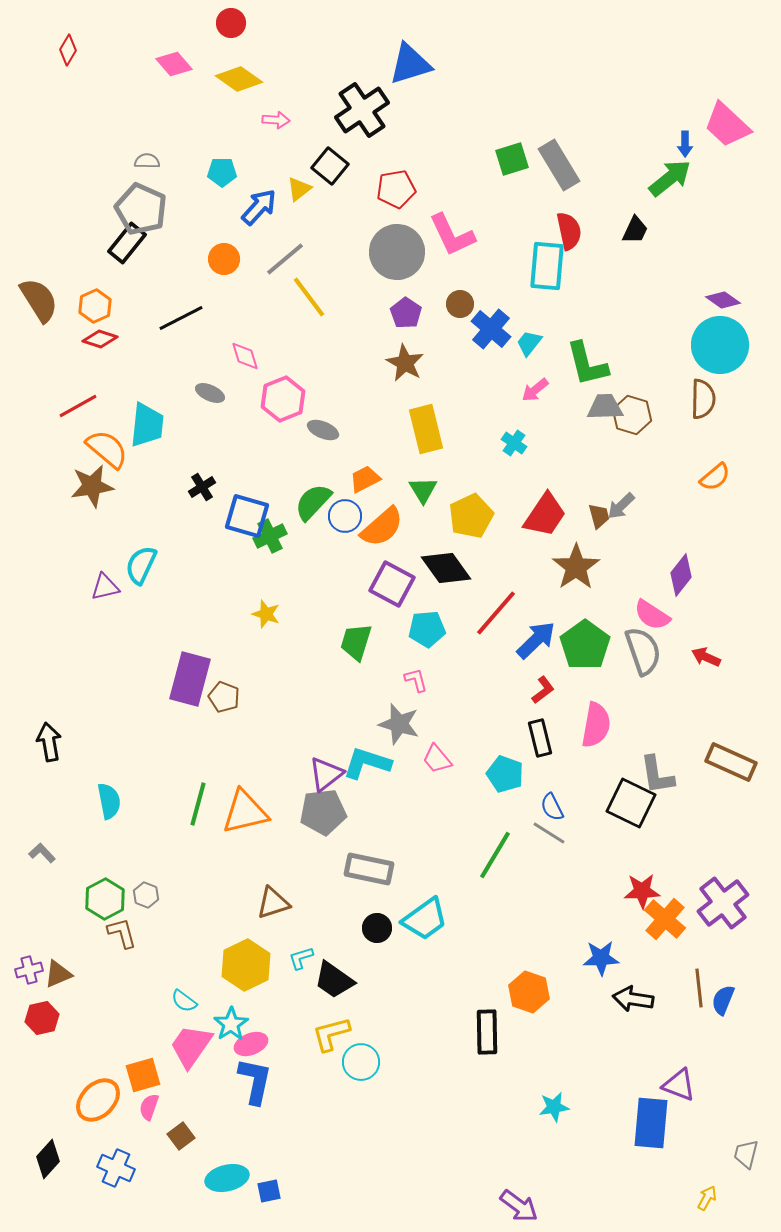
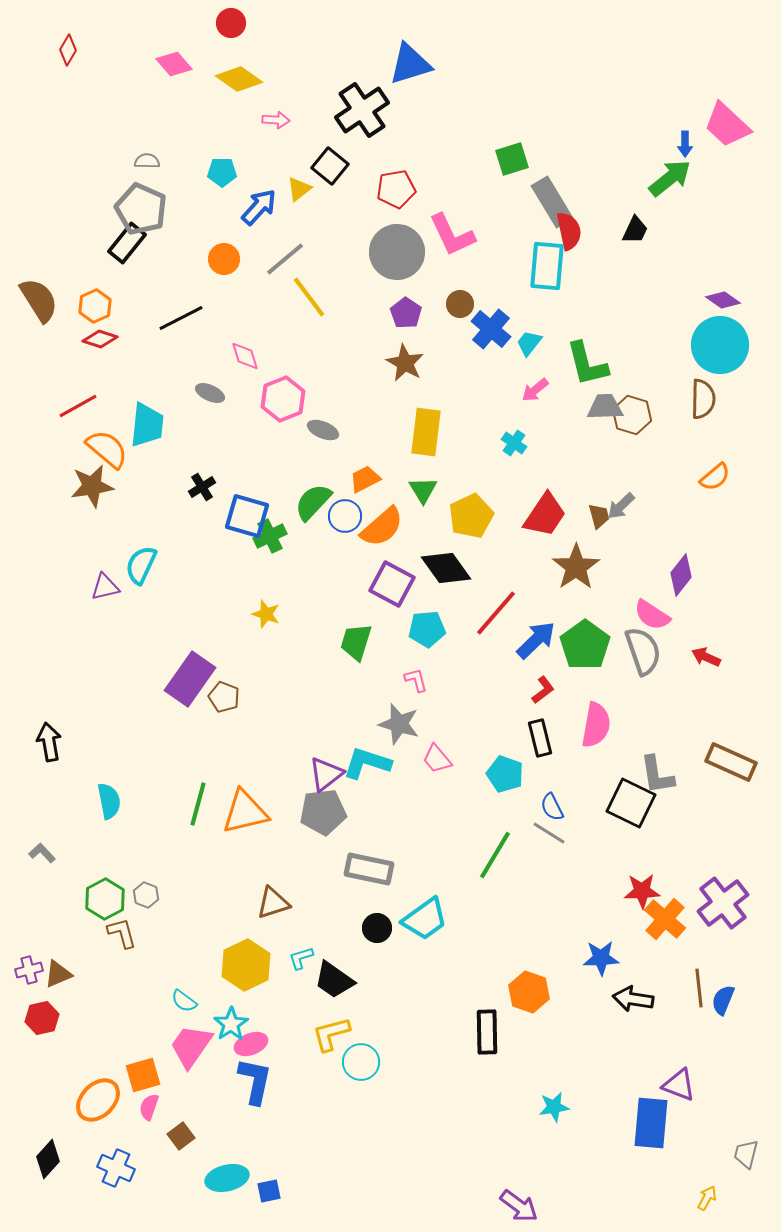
gray rectangle at (559, 165): moved 7 px left, 37 px down
yellow rectangle at (426, 429): moved 3 px down; rotated 21 degrees clockwise
purple rectangle at (190, 679): rotated 20 degrees clockwise
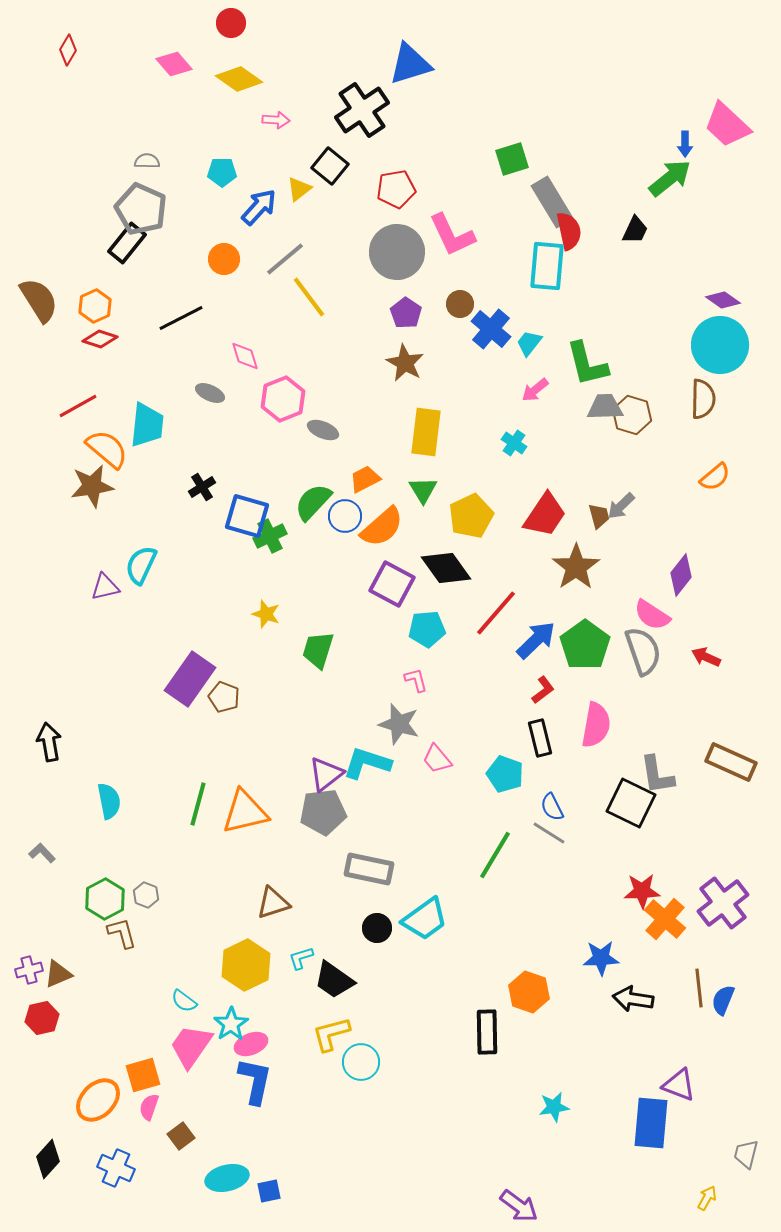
green trapezoid at (356, 642): moved 38 px left, 8 px down
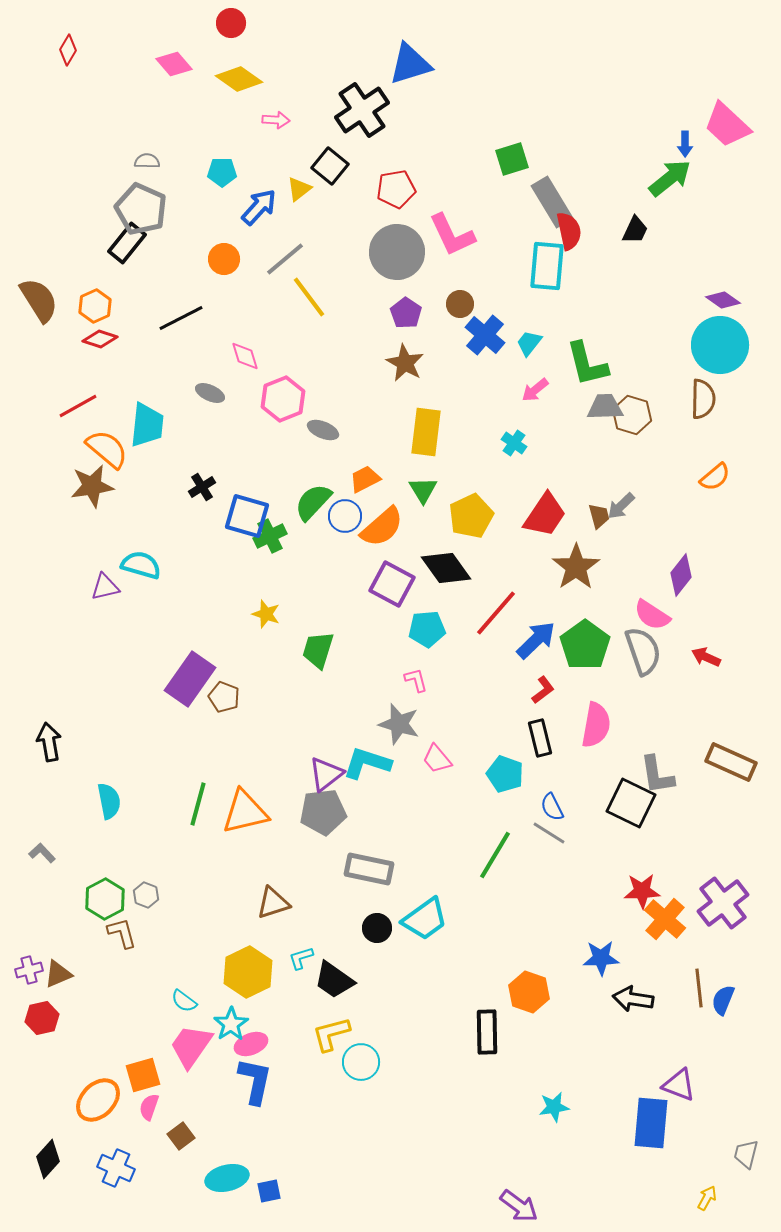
blue cross at (491, 329): moved 6 px left, 6 px down
cyan semicircle at (141, 565): rotated 81 degrees clockwise
yellow hexagon at (246, 965): moved 2 px right, 7 px down
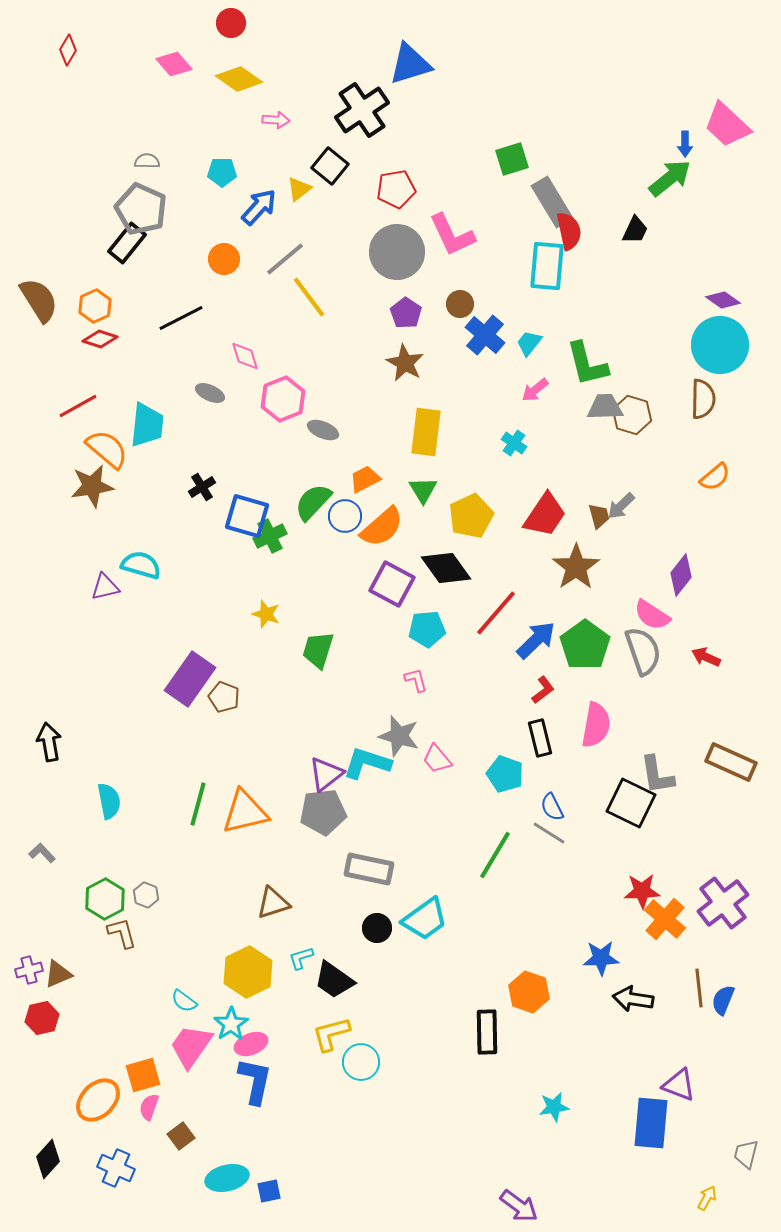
gray star at (399, 724): moved 12 px down
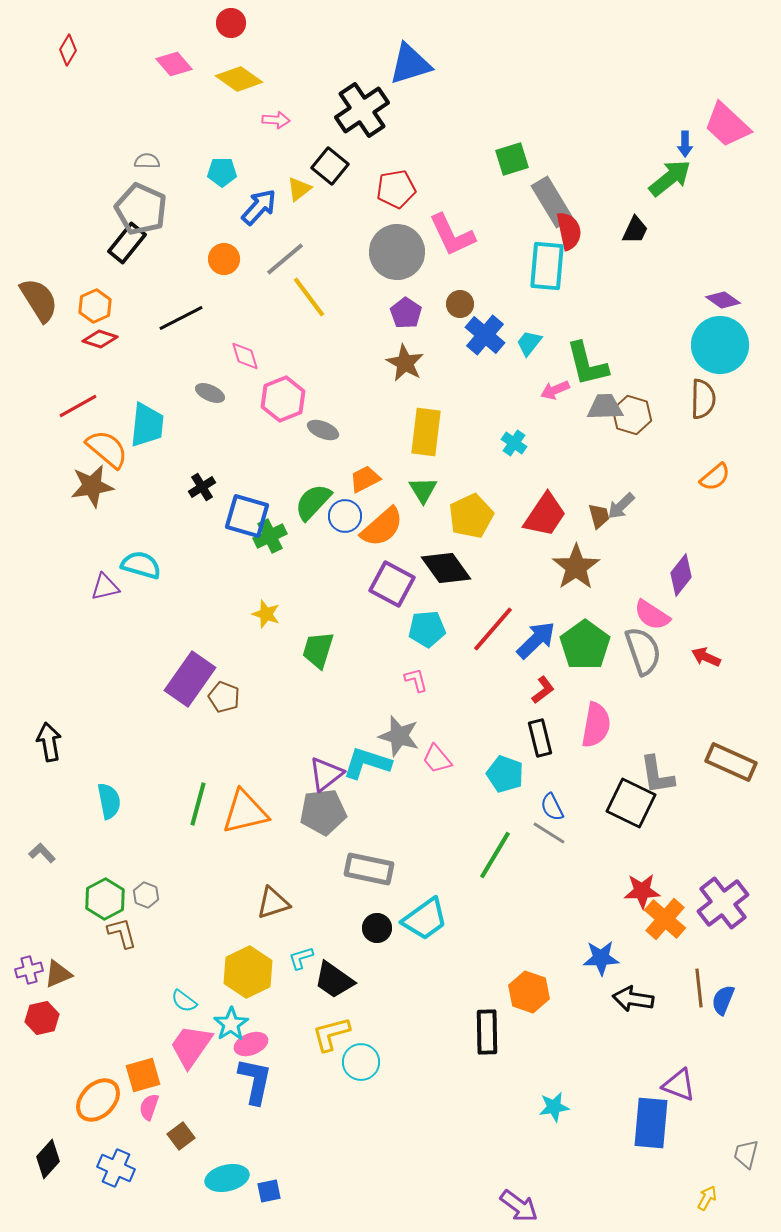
pink arrow at (535, 390): moved 20 px right; rotated 16 degrees clockwise
red line at (496, 613): moved 3 px left, 16 px down
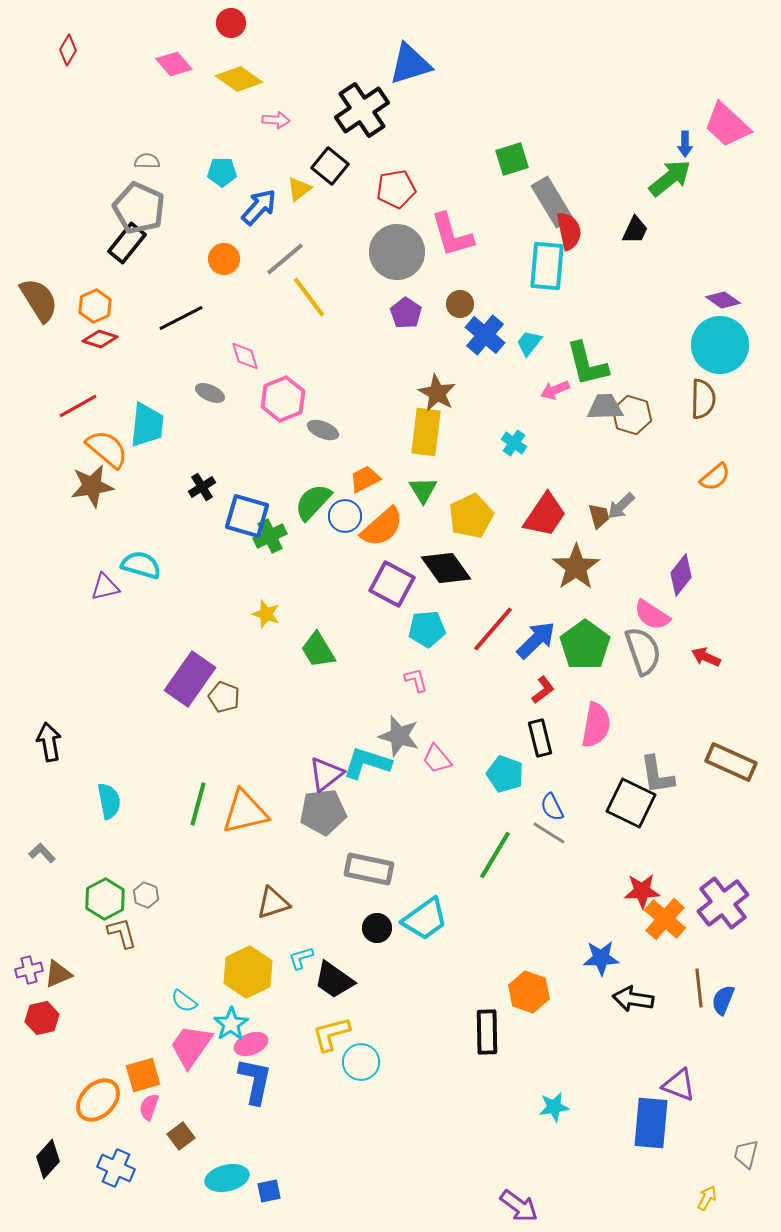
gray pentagon at (141, 209): moved 2 px left, 1 px up
pink L-shape at (452, 235): rotated 9 degrees clockwise
brown star at (405, 363): moved 32 px right, 30 px down
green trapezoid at (318, 650): rotated 48 degrees counterclockwise
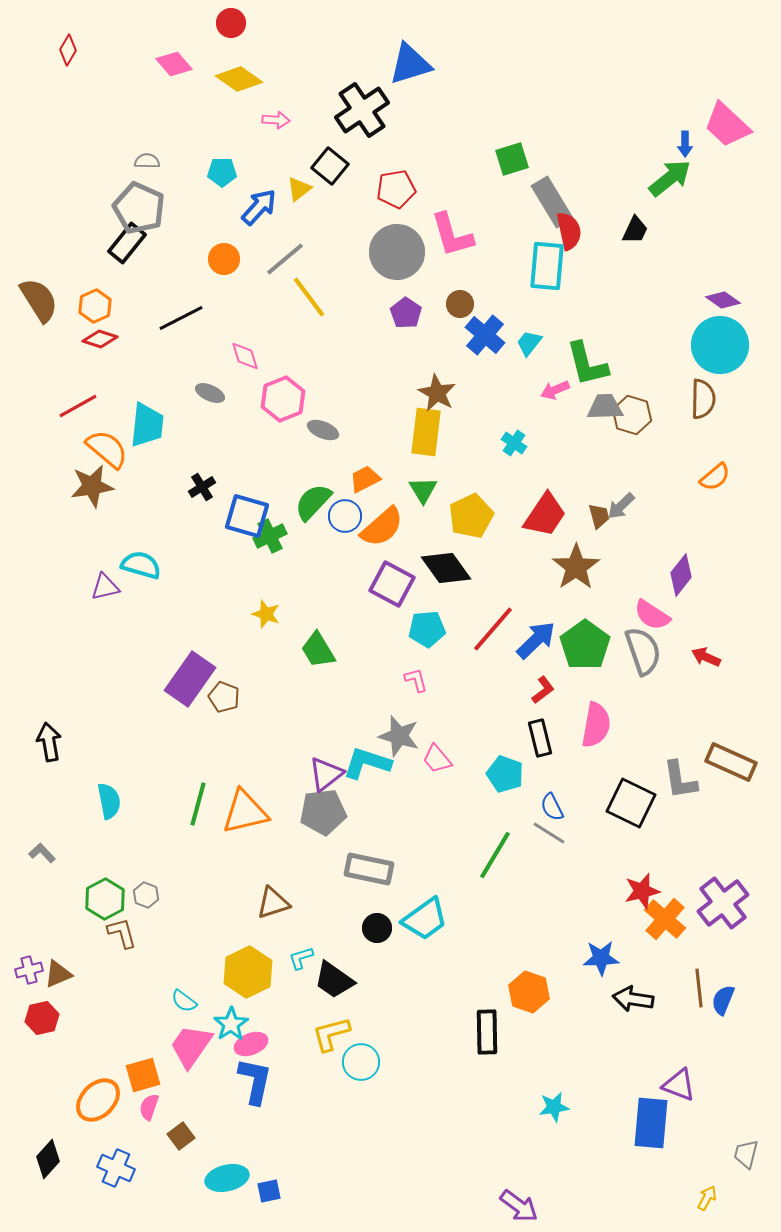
gray L-shape at (657, 775): moved 23 px right, 5 px down
red star at (642, 891): rotated 12 degrees counterclockwise
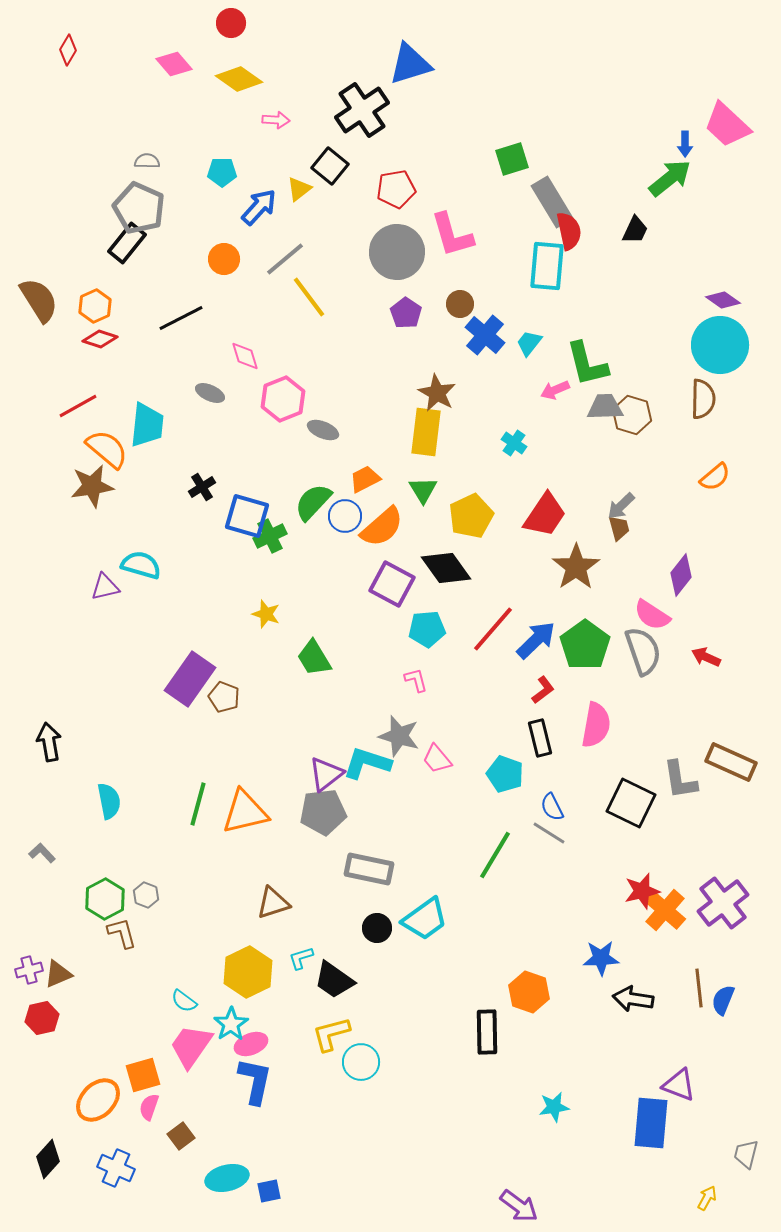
brown trapezoid at (599, 516): moved 20 px right, 12 px down
green trapezoid at (318, 650): moved 4 px left, 8 px down
orange cross at (665, 919): moved 9 px up
